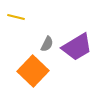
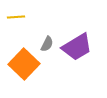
yellow line: rotated 18 degrees counterclockwise
orange square: moved 9 px left, 7 px up
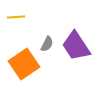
purple trapezoid: moved 1 px left, 1 px up; rotated 88 degrees clockwise
orange square: rotated 12 degrees clockwise
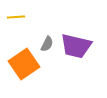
purple trapezoid: rotated 44 degrees counterclockwise
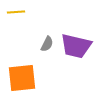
yellow line: moved 5 px up
orange square: moved 2 px left, 14 px down; rotated 28 degrees clockwise
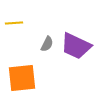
yellow line: moved 2 px left, 11 px down
purple trapezoid: rotated 12 degrees clockwise
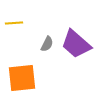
purple trapezoid: moved 2 px up; rotated 16 degrees clockwise
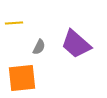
gray semicircle: moved 8 px left, 3 px down
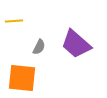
yellow line: moved 2 px up
orange square: rotated 12 degrees clockwise
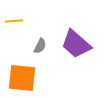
gray semicircle: moved 1 px right, 1 px up
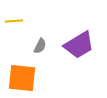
purple trapezoid: moved 3 px right, 1 px down; rotated 72 degrees counterclockwise
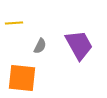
yellow line: moved 2 px down
purple trapezoid: rotated 88 degrees counterclockwise
